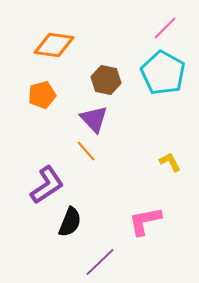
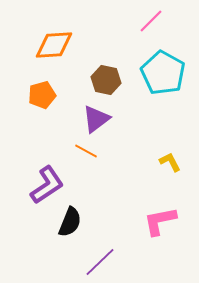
pink line: moved 14 px left, 7 px up
orange diamond: rotated 12 degrees counterclockwise
purple triangle: moved 2 px right; rotated 36 degrees clockwise
orange line: rotated 20 degrees counterclockwise
pink L-shape: moved 15 px right
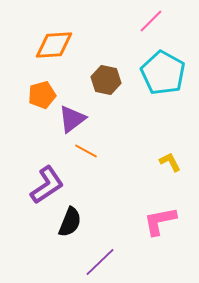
purple triangle: moved 24 px left
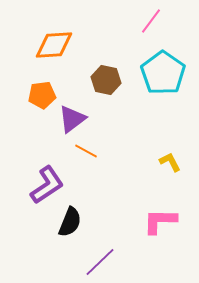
pink line: rotated 8 degrees counterclockwise
cyan pentagon: rotated 6 degrees clockwise
orange pentagon: rotated 8 degrees clockwise
pink L-shape: rotated 12 degrees clockwise
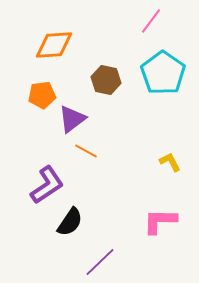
black semicircle: rotated 12 degrees clockwise
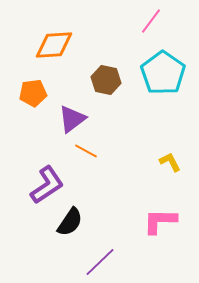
orange pentagon: moved 9 px left, 2 px up
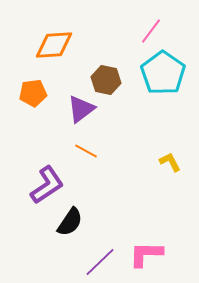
pink line: moved 10 px down
purple triangle: moved 9 px right, 10 px up
pink L-shape: moved 14 px left, 33 px down
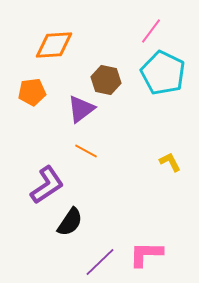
cyan pentagon: rotated 9 degrees counterclockwise
orange pentagon: moved 1 px left, 1 px up
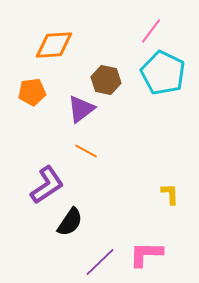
yellow L-shape: moved 32 px down; rotated 25 degrees clockwise
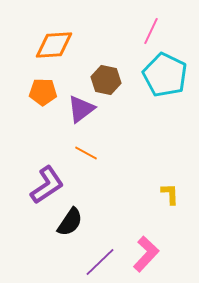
pink line: rotated 12 degrees counterclockwise
cyan pentagon: moved 2 px right, 2 px down
orange pentagon: moved 11 px right; rotated 8 degrees clockwise
orange line: moved 2 px down
pink L-shape: rotated 132 degrees clockwise
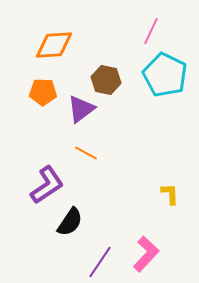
purple line: rotated 12 degrees counterclockwise
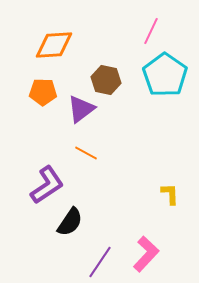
cyan pentagon: rotated 9 degrees clockwise
